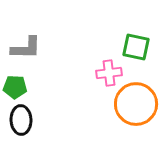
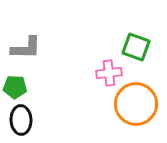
green square: rotated 8 degrees clockwise
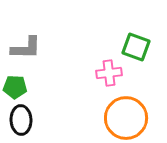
orange circle: moved 10 px left, 14 px down
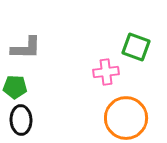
pink cross: moved 3 px left, 1 px up
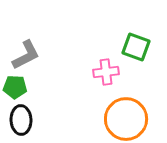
gray L-shape: moved 7 px down; rotated 28 degrees counterclockwise
orange circle: moved 1 px down
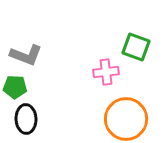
gray L-shape: rotated 48 degrees clockwise
black ellipse: moved 5 px right, 1 px up
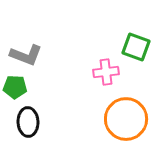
black ellipse: moved 2 px right, 3 px down
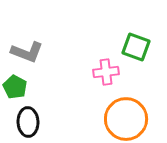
gray L-shape: moved 1 px right, 3 px up
green pentagon: rotated 25 degrees clockwise
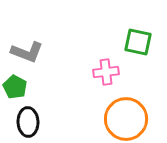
green square: moved 2 px right, 5 px up; rotated 8 degrees counterclockwise
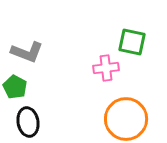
green square: moved 6 px left
pink cross: moved 4 px up
black ellipse: rotated 8 degrees counterclockwise
